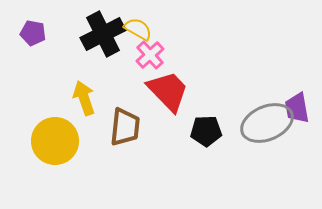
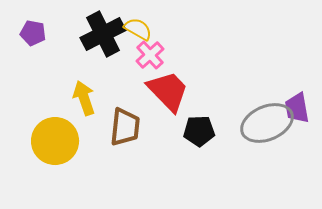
black pentagon: moved 7 px left
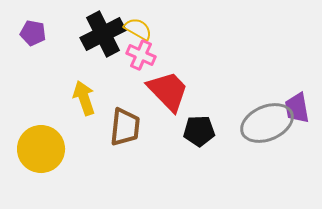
pink cross: moved 9 px left; rotated 24 degrees counterclockwise
yellow circle: moved 14 px left, 8 px down
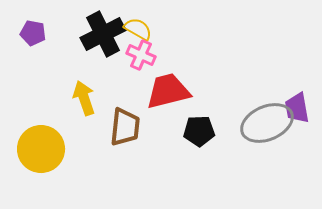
red trapezoid: rotated 60 degrees counterclockwise
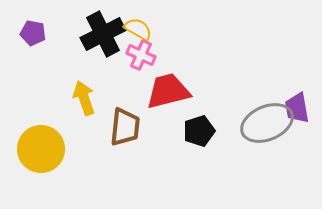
black pentagon: rotated 16 degrees counterclockwise
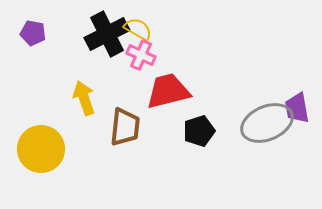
black cross: moved 4 px right
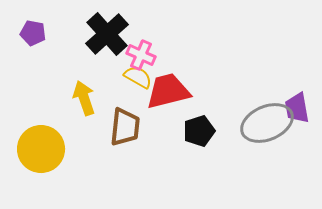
yellow semicircle: moved 48 px down
black cross: rotated 15 degrees counterclockwise
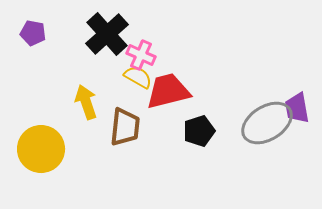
yellow arrow: moved 2 px right, 4 px down
gray ellipse: rotated 9 degrees counterclockwise
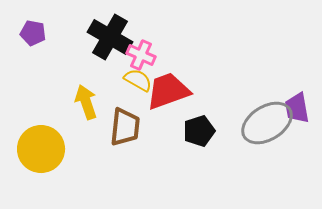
black cross: moved 3 px right, 3 px down; rotated 18 degrees counterclockwise
yellow semicircle: moved 3 px down
red trapezoid: rotated 6 degrees counterclockwise
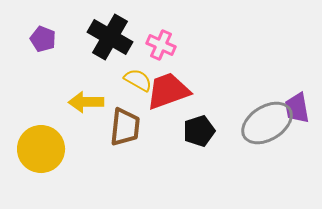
purple pentagon: moved 10 px right, 6 px down; rotated 10 degrees clockwise
pink cross: moved 20 px right, 10 px up
yellow arrow: rotated 72 degrees counterclockwise
